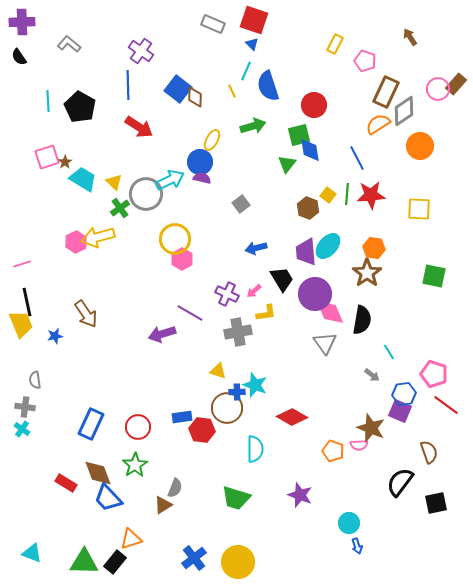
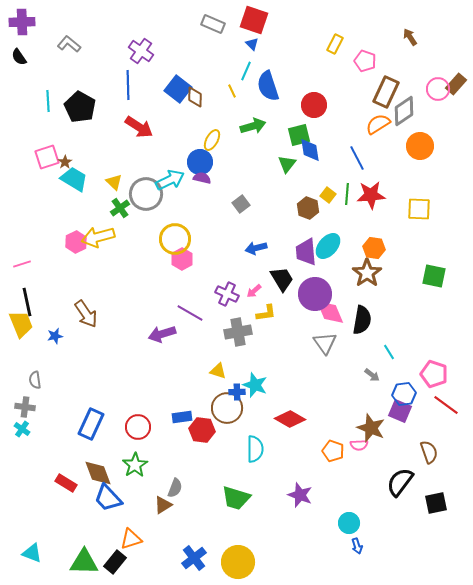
cyan trapezoid at (83, 179): moved 9 px left
red diamond at (292, 417): moved 2 px left, 2 px down
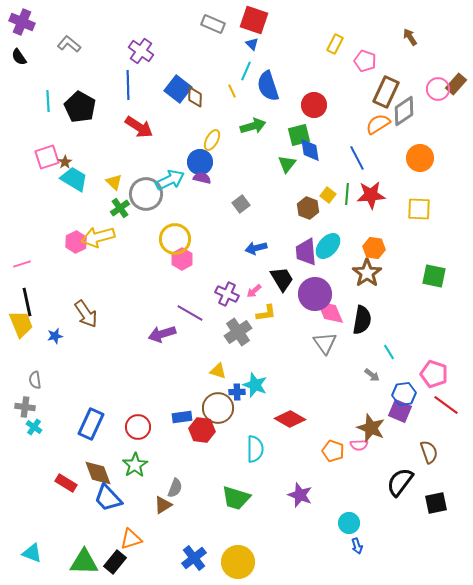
purple cross at (22, 22): rotated 25 degrees clockwise
orange circle at (420, 146): moved 12 px down
gray cross at (238, 332): rotated 24 degrees counterclockwise
brown circle at (227, 408): moved 9 px left
cyan cross at (22, 429): moved 12 px right, 2 px up
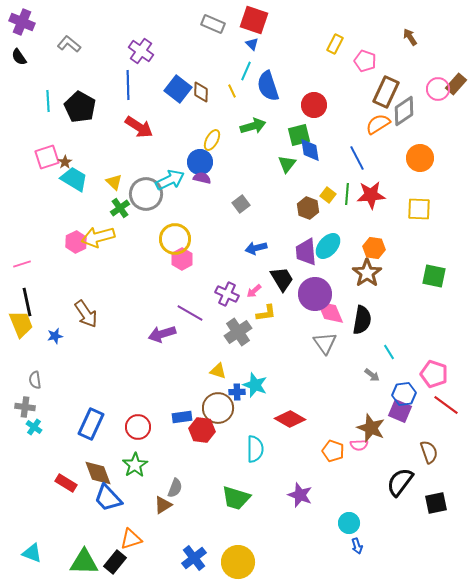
brown diamond at (195, 97): moved 6 px right, 5 px up
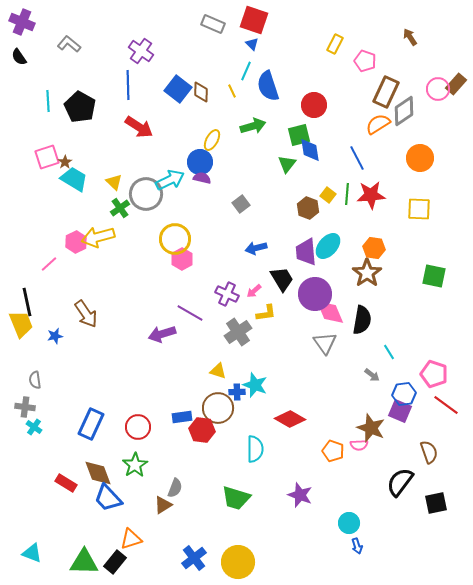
pink line at (22, 264): moved 27 px right; rotated 24 degrees counterclockwise
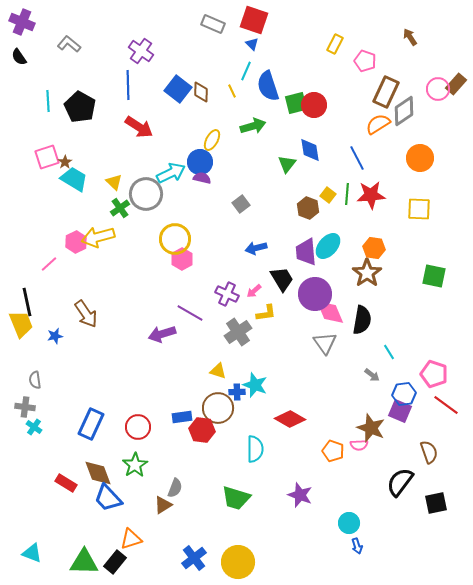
green square at (299, 135): moved 3 px left, 32 px up
cyan arrow at (170, 180): moved 1 px right, 7 px up
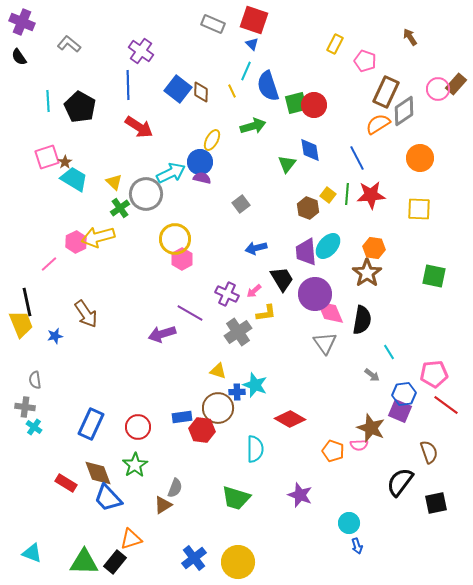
pink pentagon at (434, 374): rotated 24 degrees counterclockwise
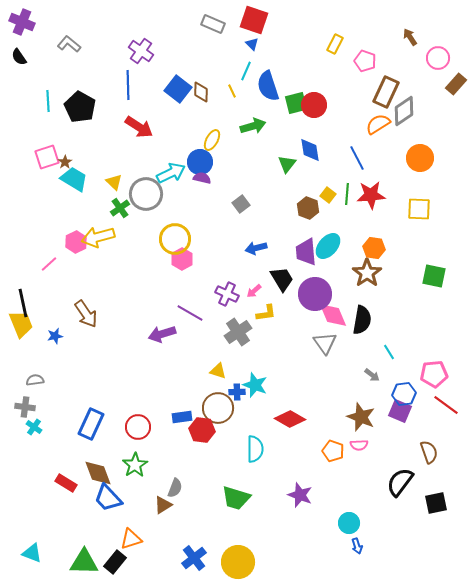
pink circle at (438, 89): moved 31 px up
black line at (27, 302): moved 4 px left, 1 px down
pink diamond at (330, 312): moved 3 px right, 3 px down
gray semicircle at (35, 380): rotated 90 degrees clockwise
brown star at (371, 428): moved 10 px left, 11 px up
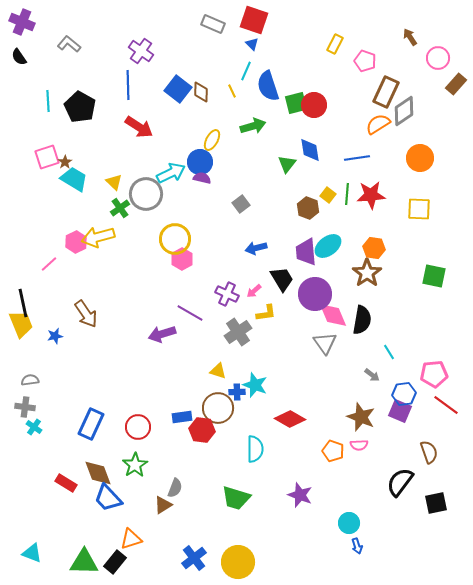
blue line at (357, 158): rotated 70 degrees counterclockwise
cyan ellipse at (328, 246): rotated 12 degrees clockwise
gray semicircle at (35, 380): moved 5 px left
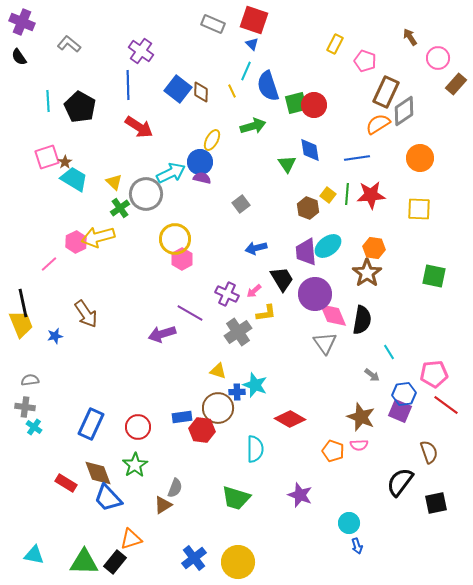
green triangle at (287, 164): rotated 12 degrees counterclockwise
cyan triangle at (32, 553): moved 2 px right, 2 px down; rotated 10 degrees counterclockwise
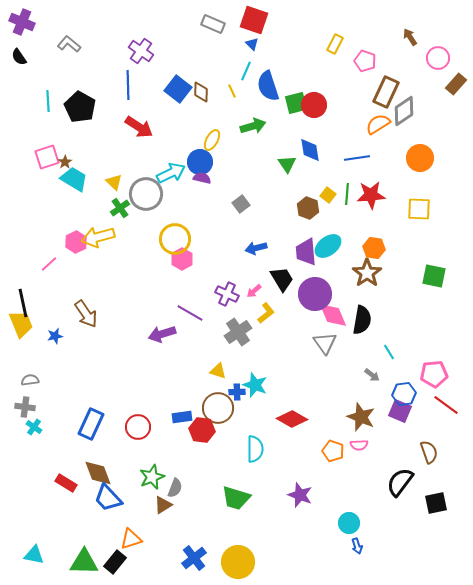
yellow L-shape at (266, 313): rotated 30 degrees counterclockwise
red diamond at (290, 419): moved 2 px right
green star at (135, 465): moved 17 px right, 12 px down; rotated 10 degrees clockwise
